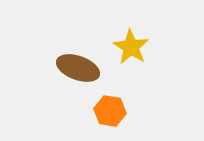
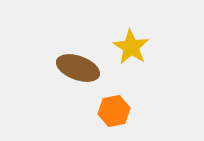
orange hexagon: moved 4 px right; rotated 20 degrees counterclockwise
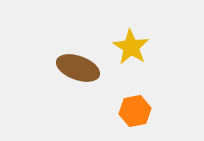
orange hexagon: moved 21 px right
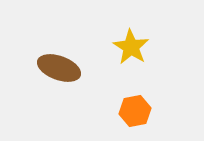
brown ellipse: moved 19 px left
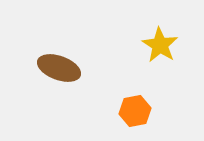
yellow star: moved 29 px right, 2 px up
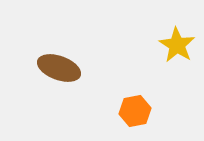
yellow star: moved 17 px right
